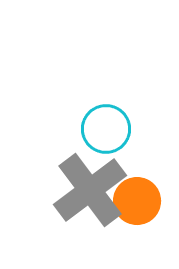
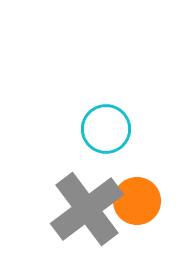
gray cross: moved 3 px left, 19 px down
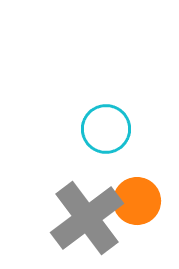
gray cross: moved 9 px down
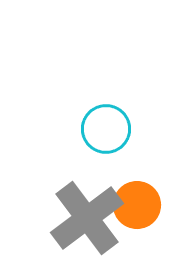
orange circle: moved 4 px down
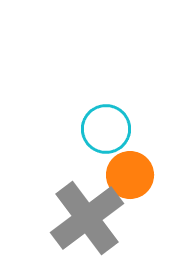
orange circle: moved 7 px left, 30 px up
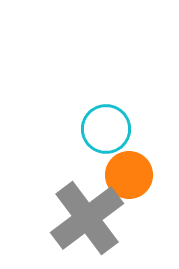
orange circle: moved 1 px left
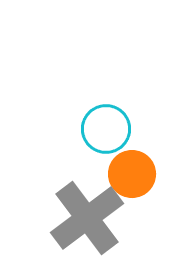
orange circle: moved 3 px right, 1 px up
